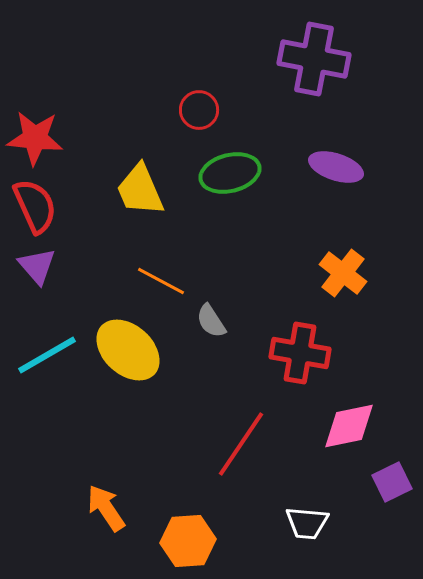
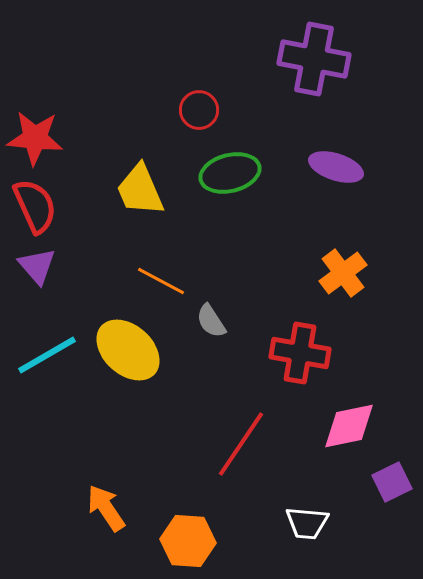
orange cross: rotated 15 degrees clockwise
orange hexagon: rotated 8 degrees clockwise
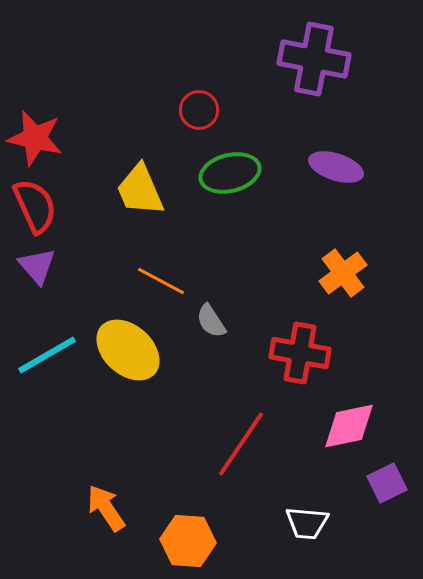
red star: rotated 8 degrees clockwise
purple square: moved 5 px left, 1 px down
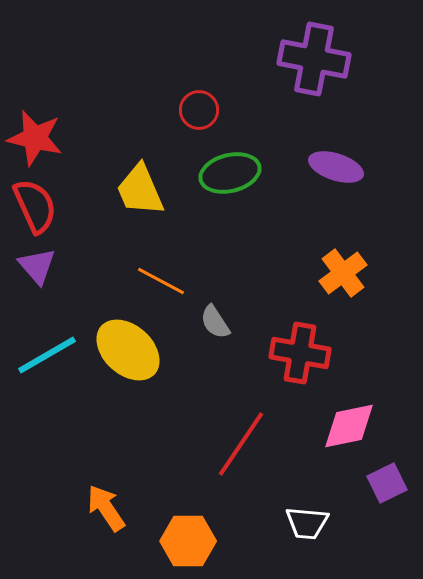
gray semicircle: moved 4 px right, 1 px down
orange hexagon: rotated 4 degrees counterclockwise
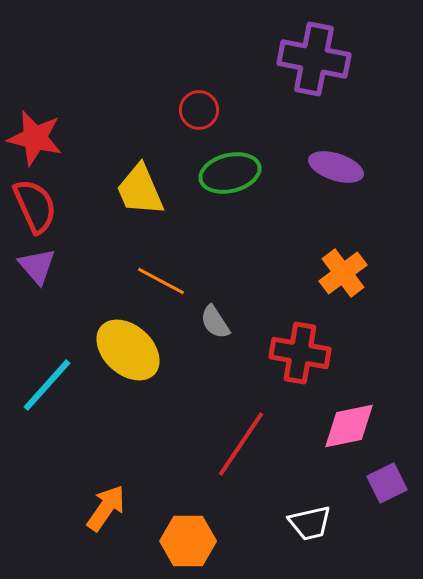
cyan line: moved 30 px down; rotated 18 degrees counterclockwise
orange arrow: rotated 69 degrees clockwise
white trapezoid: moved 3 px right; rotated 18 degrees counterclockwise
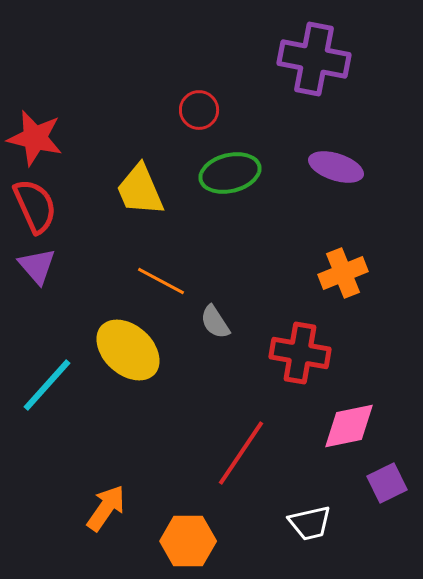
orange cross: rotated 15 degrees clockwise
red line: moved 9 px down
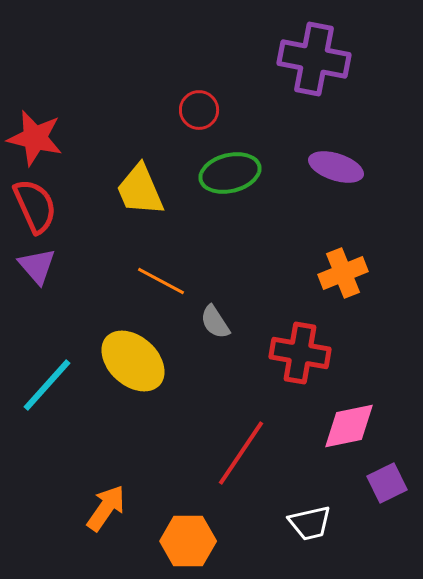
yellow ellipse: moved 5 px right, 11 px down
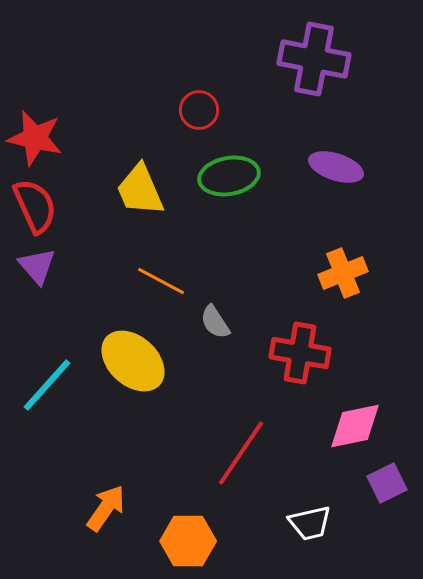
green ellipse: moved 1 px left, 3 px down; rotated 4 degrees clockwise
pink diamond: moved 6 px right
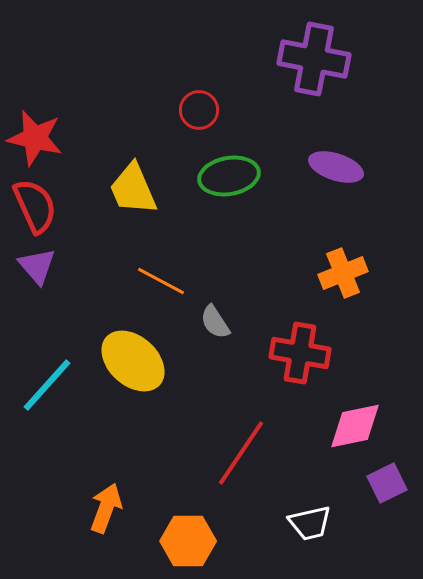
yellow trapezoid: moved 7 px left, 1 px up
orange arrow: rotated 15 degrees counterclockwise
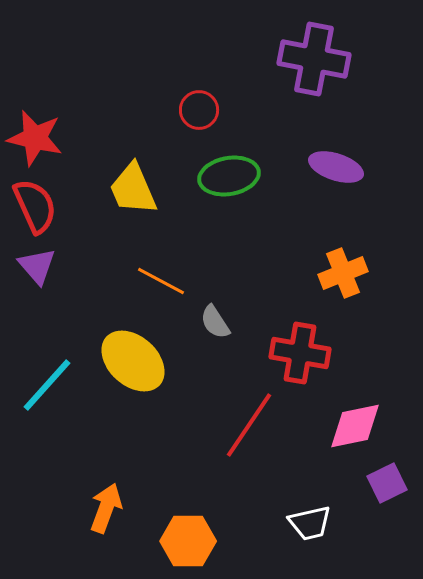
red line: moved 8 px right, 28 px up
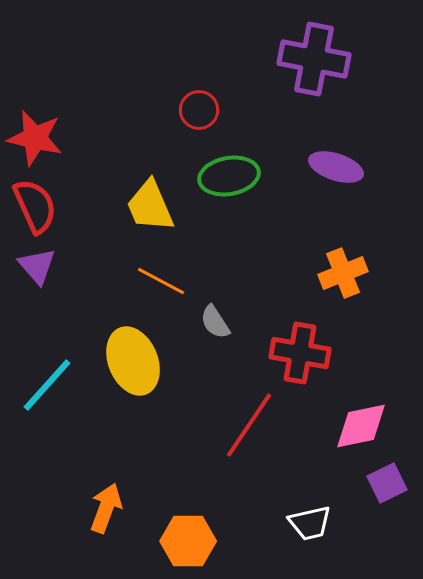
yellow trapezoid: moved 17 px right, 17 px down
yellow ellipse: rotated 26 degrees clockwise
pink diamond: moved 6 px right
